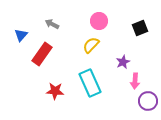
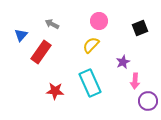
red rectangle: moved 1 px left, 2 px up
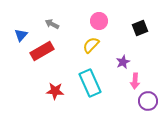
red rectangle: moved 1 px right, 1 px up; rotated 25 degrees clockwise
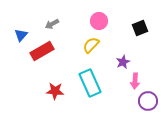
gray arrow: rotated 56 degrees counterclockwise
